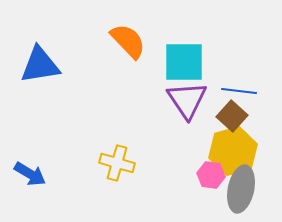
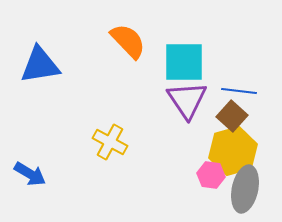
yellow cross: moved 7 px left, 21 px up; rotated 12 degrees clockwise
gray ellipse: moved 4 px right
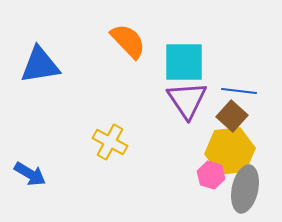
yellow hexagon: moved 3 px left; rotated 9 degrees clockwise
pink hexagon: rotated 8 degrees clockwise
